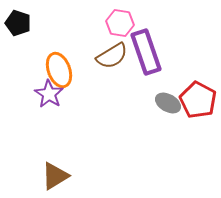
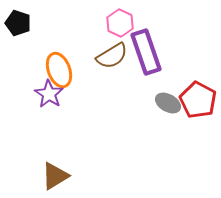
pink hexagon: rotated 16 degrees clockwise
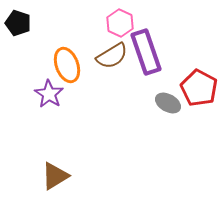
orange ellipse: moved 8 px right, 5 px up
red pentagon: moved 1 px right, 12 px up
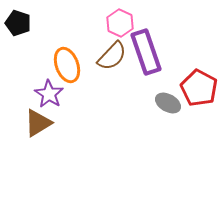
brown semicircle: rotated 16 degrees counterclockwise
brown triangle: moved 17 px left, 53 px up
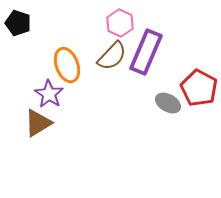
purple rectangle: rotated 42 degrees clockwise
